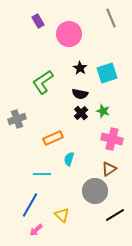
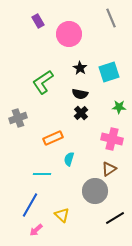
cyan square: moved 2 px right, 1 px up
green star: moved 16 px right, 4 px up; rotated 16 degrees counterclockwise
gray cross: moved 1 px right, 1 px up
black line: moved 3 px down
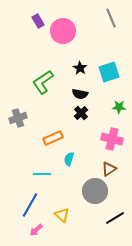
pink circle: moved 6 px left, 3 px up
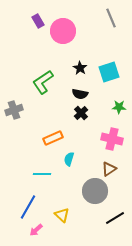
gray cross: moved 4 px left, 8 px up
blue line: moved 2 px left, 2 px down
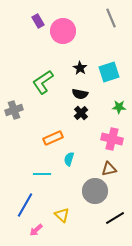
brown triangle: rotated 21 degrees clockwise
blue line: moved 3 px left, 2 px up
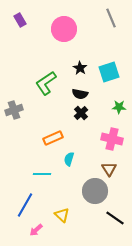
purple rectangle: moved 18 px left, 1 px up
pink circle: moved 1 px right, 2 px up
green L-shape: moved 3 px right, 1 px down
brown triangle: rotated 49 degrees counterclockwise
black line: rotated 66 degrees clockwise
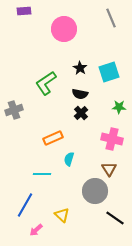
purple rectangle: moved 4 px right, 9 px up; rotated 64 degrees counterclockwise
